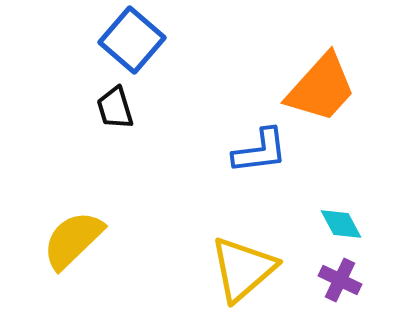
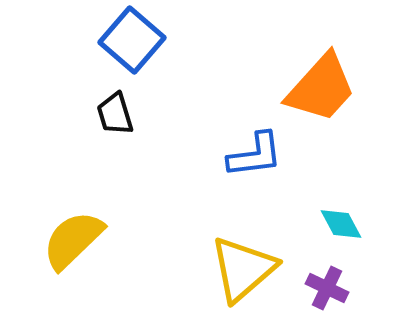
black trapezoid: moved 6 px down
blue L-shape: moved 5 px left, 4 px down
purple cross: moved 13 px left, 8 px down
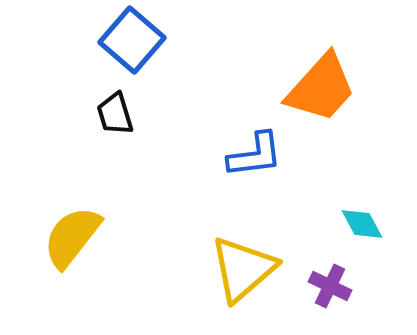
cyan diamond: moved 21 px right
yellow semicircle: moved 1 px left, 3 px up; rotated 8 degrees counterclockwise
purple cross: moved 3 px right, 2 px up
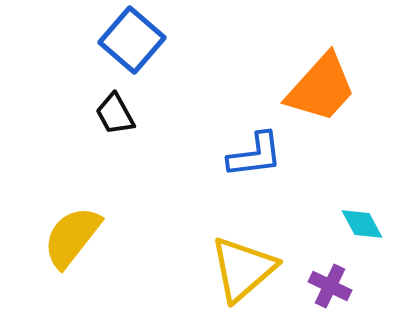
black trapezoid: rotated 12 degrees counterclockwise
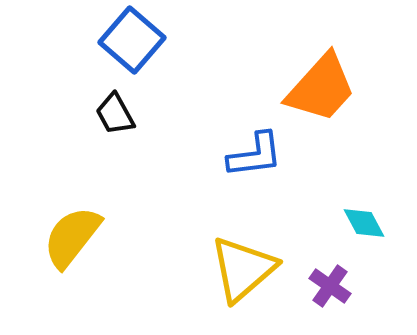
cyan diamond: moved 2 px right, 1 px up
purple cross: rotated 9 degrees clockwise
